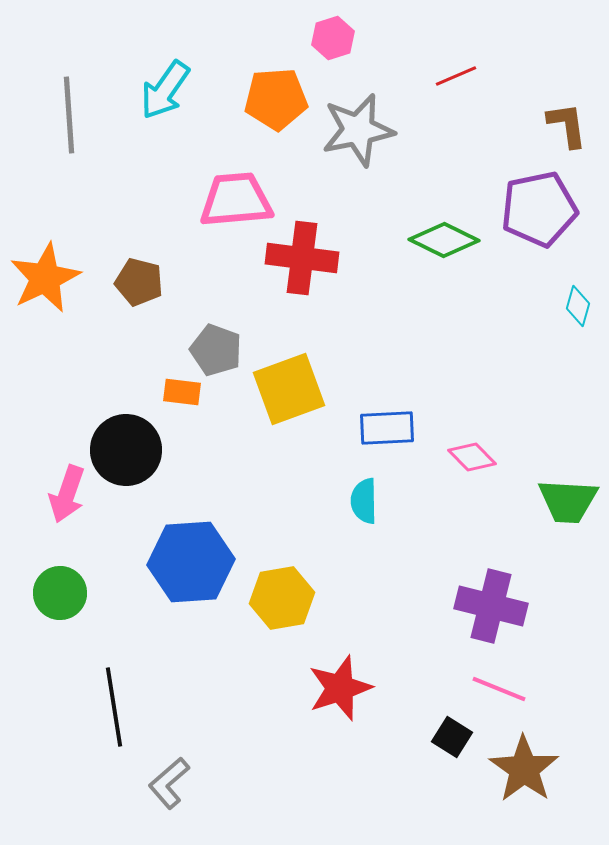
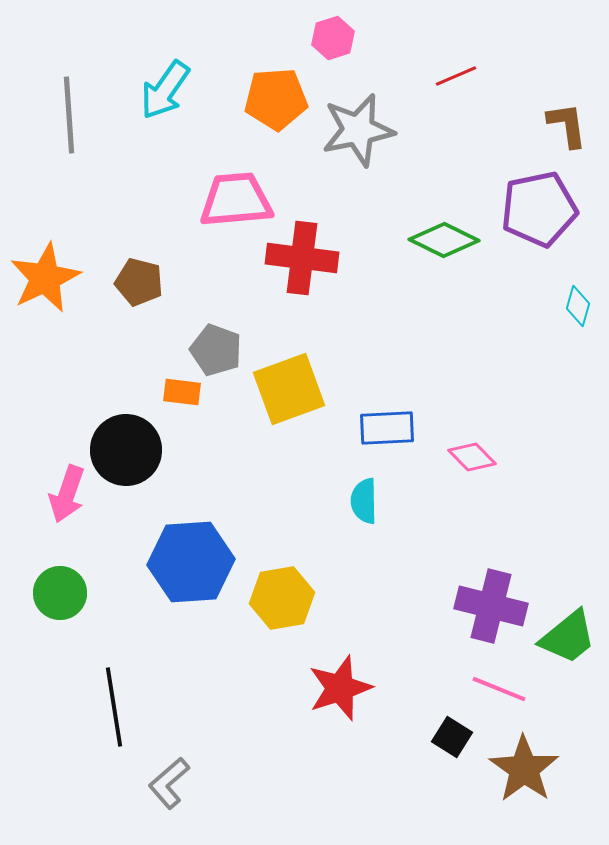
green trapezoid: moved 136 px down; rotated 42 degrees counterclockwise
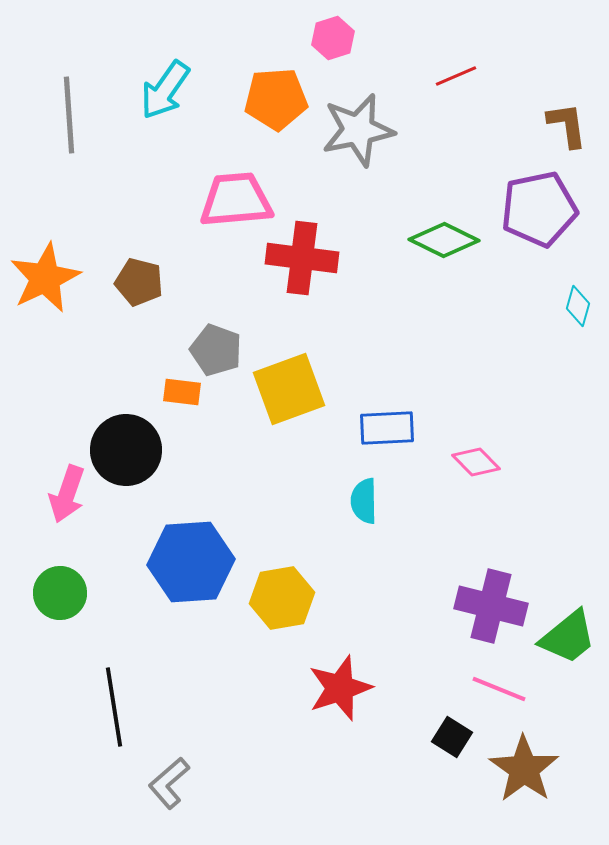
pink diamond: moved 4 px right, 5 px down
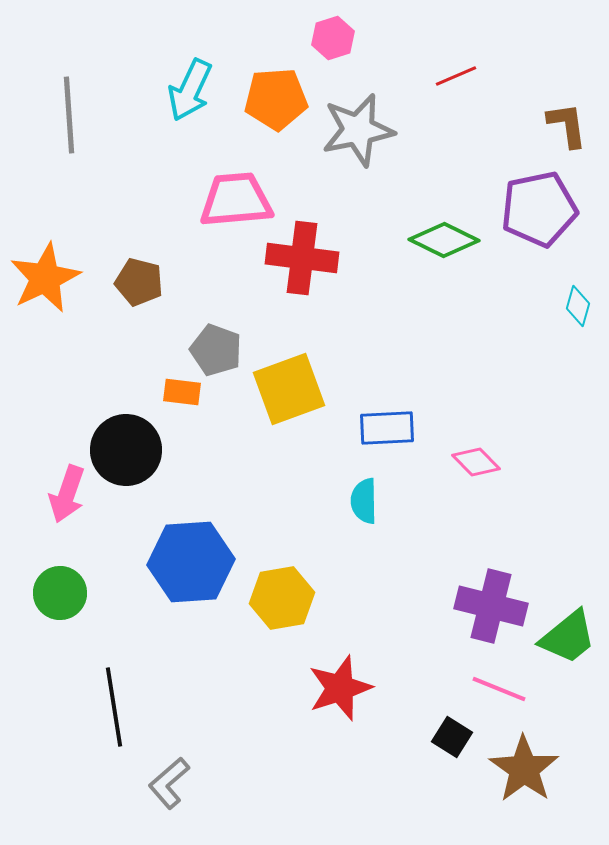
cyan arrow: moved 25 px right; rotated 10 degrees counterclockwise
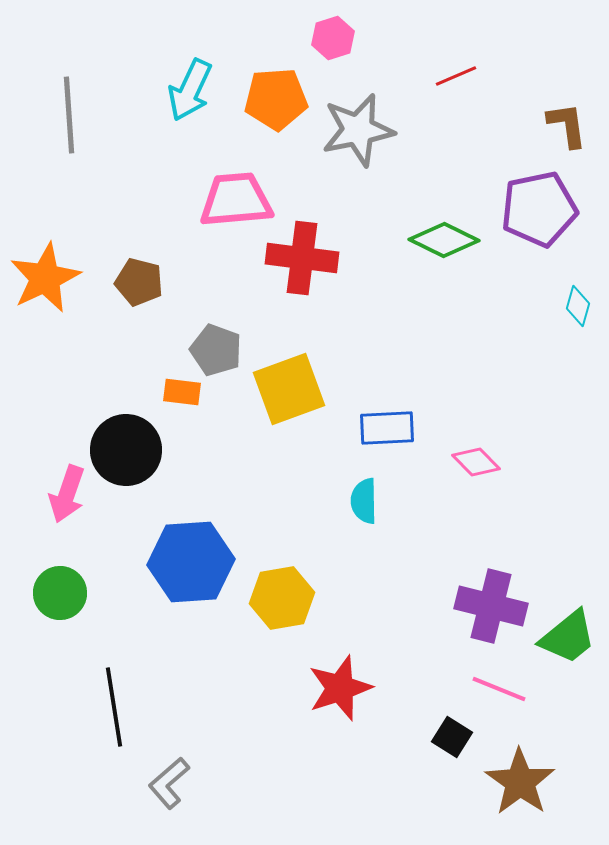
brown star: moved 4 px left, 13 px down
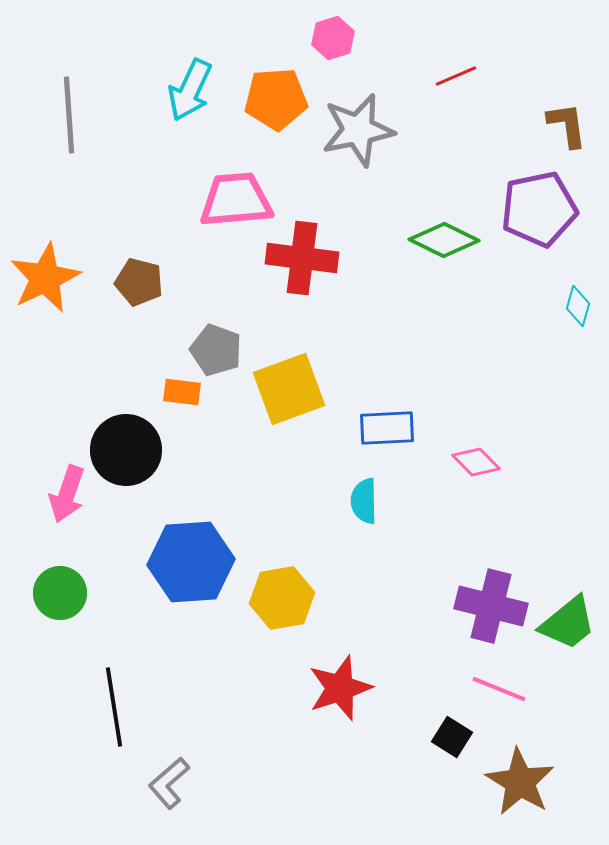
green trapezoid: moved 14 px up
brown star: rotated 4 degrees counterclockwise
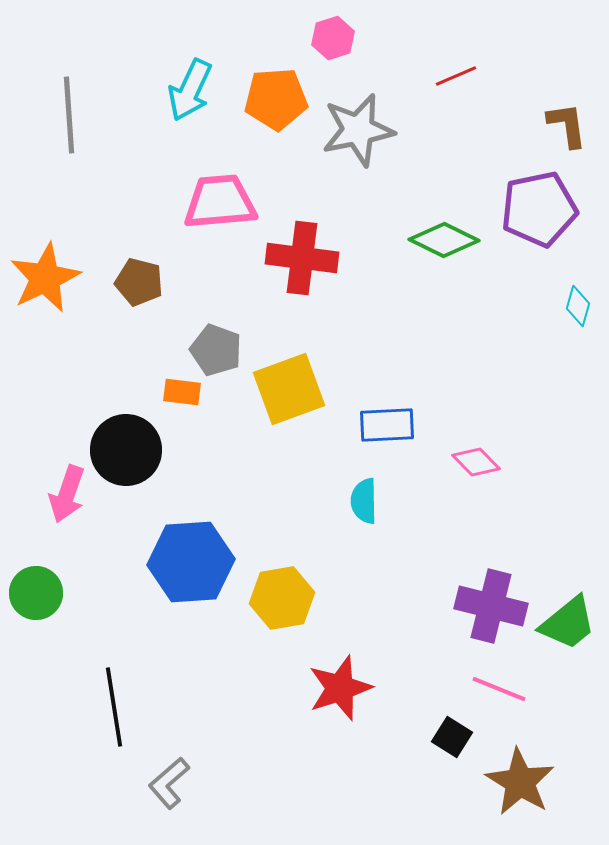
pink trapezoid: moved 16 px left, 2 px down
blue rectangle: moved 3 px up
green circle: moved 24 px left
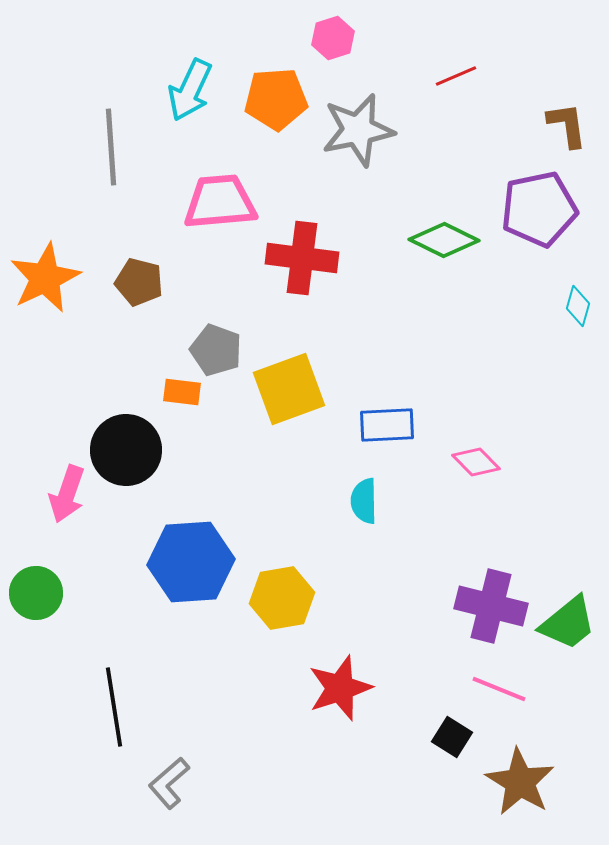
gray line: moved 42 px right, 32 px down
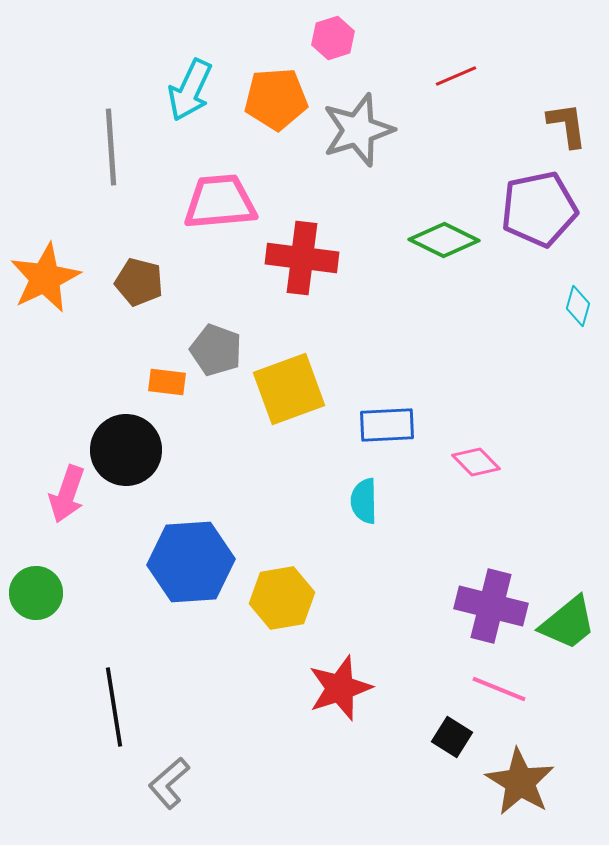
gray star: rotated 6 degrees counterclockwise
orange rectangle: moved 15 px left, 10 px up
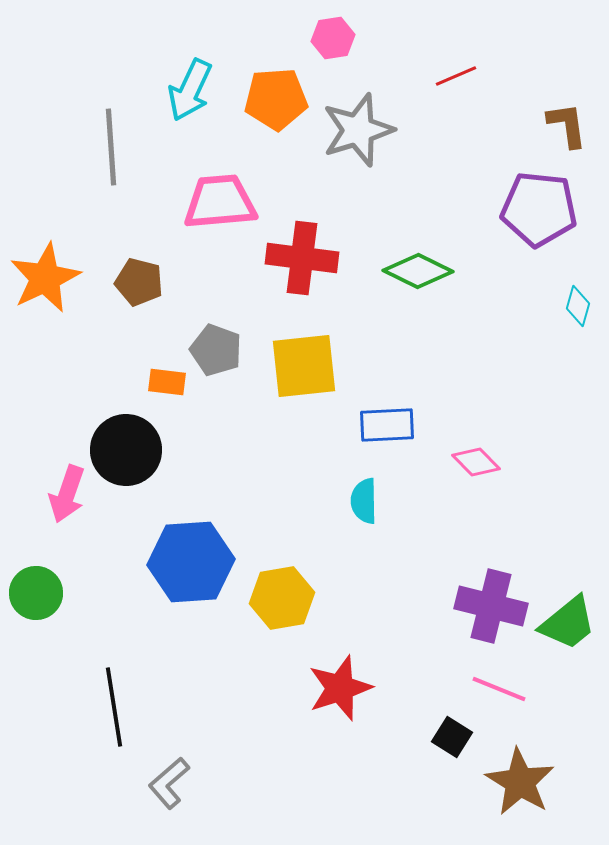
pink hexagon: rotated 9 degrees clockwise
purple pentagon: rotated 18 degrees clockwise
green diamond: moved 26 px left, 31 px down
yellow square: moved 15 px right, 23 px up; rotated 14 degrees clockwise
